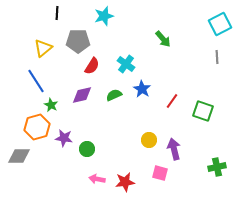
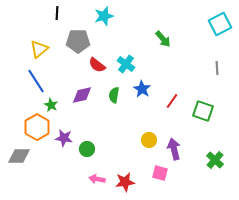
yellow triangle: moved 4 px left, 1 px down
gray line: moved 11 px down
red semicircle: moved 5 px right, 1 px up; rotated 96 degrees clockwise
green semicircle: rotated 56 degrees counterclockwise
orange hexagon: rotated 15 degrees counterclockwise
green cross: moved 2 px left, 7 px up; rotated 36 degrees counterclockwise
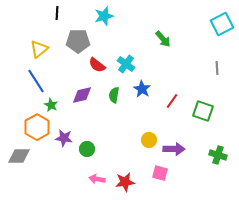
cyan square: moved 2 px right
purple arrow: rotated 105 degrees clockwise
green cross: moved 3 px right, 5 px up; rotated 24 degrees counterclockwise
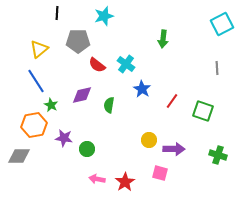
green arrow: rotated 48 degrees clockwise
green semicircle: moved 5 px left, 10 px down
orange hexagon: moved 3 px left, 2 px up; rotated 20 degrees clockwise
red star: rotated 24 degrees counterclockwise
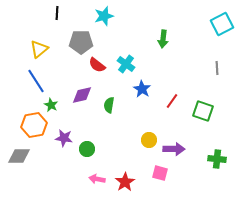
gray pentagon: moved 3 px right, 1 px down
green cross: moved 1 px left, 4 px down; rotated 12 degrees counterclockwise
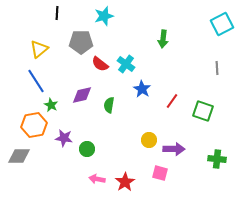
red semicircle: moved 3 px right, 1 px up
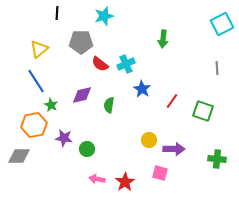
cyan cross: rotated 30 degrees clockwise
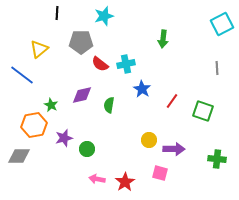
cyan cross: rotated 12 degrees clockwise
blue line: moved 14 px left, 6 px up; rotated 20 degrees counterclockwise
purple star: rotated 24 degrees counterclockwise
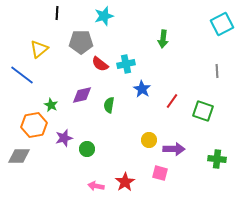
gray line: moved 3 px down
pink arrow: moved 1 px left, 7 px down
